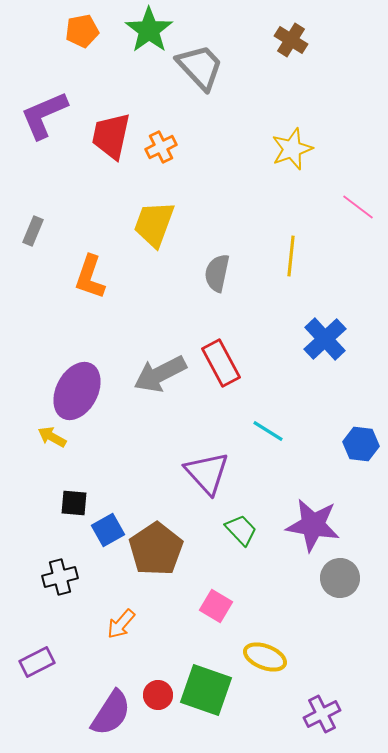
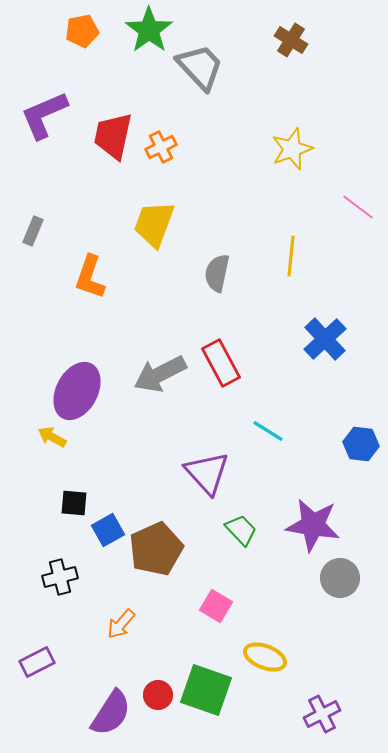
red trapezoid: moved 2 px right
brown pentagon: rotated 10 degrees clockwise
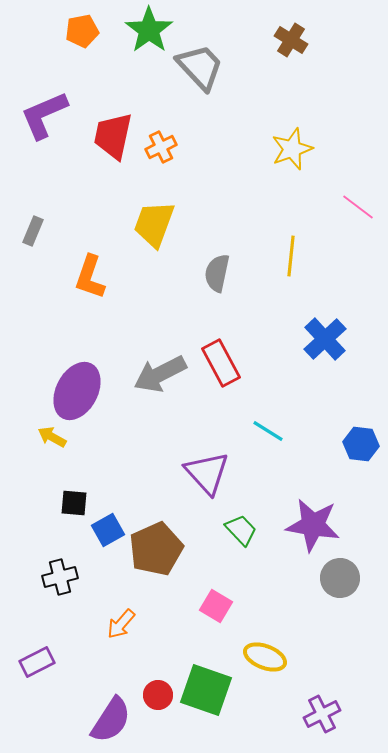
purple semicircle: moved 7 px down
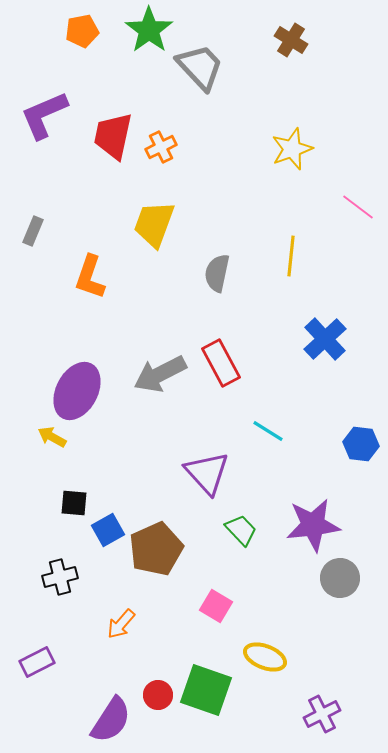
purple star: rotated 16 degrees counterclockwise
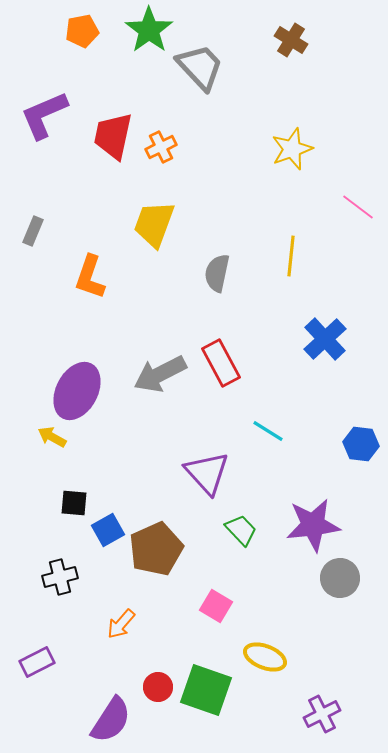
red circle: moved 8 px up
